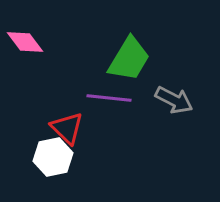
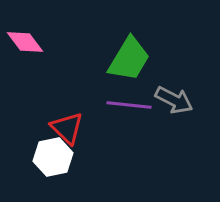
purple line: moved 20 px right, 7 px down
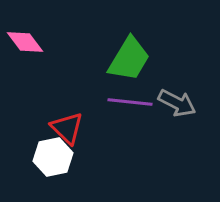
gray arrow: moved 3 px right, 3 px down
purple line: moved 1 px right, 3 px up
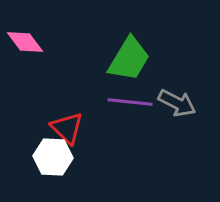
white hexagon: rotated 15 degrees clockwise
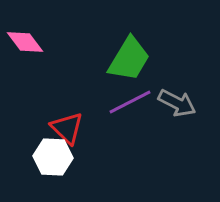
purple line: rotated 33 degrees counterclockwise
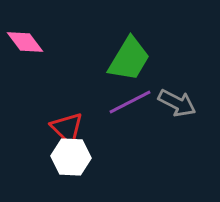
white hexagon: moved 18 px right
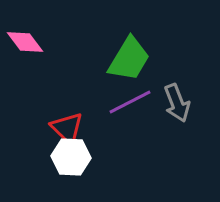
gray arrow: rotated 42 degrees clockwise
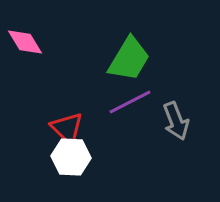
pink diamond: rotated 6 degrees clockwise
gray arrow: moved 1 px left, 18 px down
